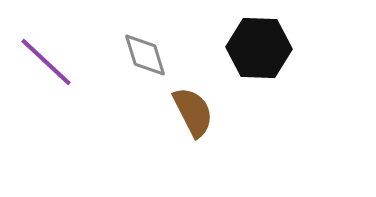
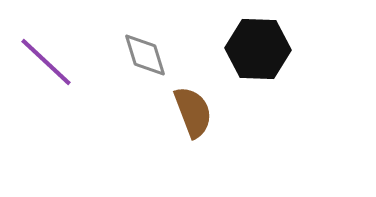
black hexagon: moved 1 px left, 1 px down
brown semicircle: rotated 6 degrees clockwise
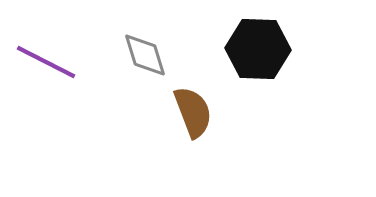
purple line: rotated 16 degrees counterclockwise
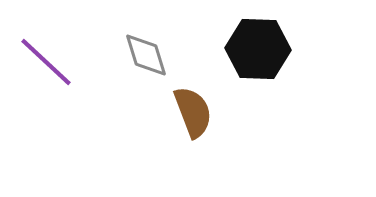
gray diamond: moved 1 px right
purple line: rotated 16 degrees clockwise
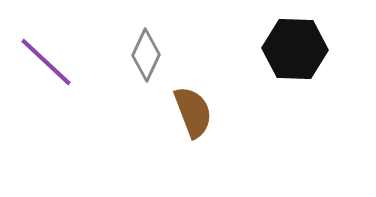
black hexagon: moved 37 px right
gray diamond: rotated 42 degrees clockwise
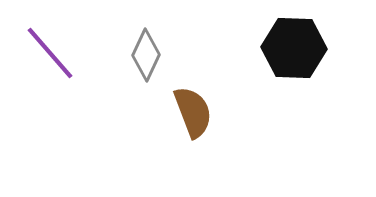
black hexagon: moved 1 px left, 1 px up
purple line: moved 4 px right, 9 px up; rotated 6 degrees clockwise
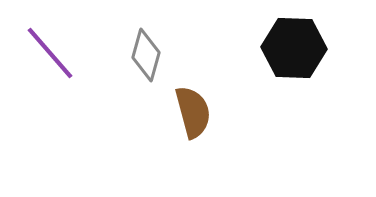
gray diamond: rotated 9 degrees counterclockwise
brown semicircle: rotated 6 degrees clockwise
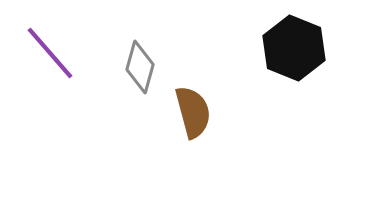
black hexagon: rotated 20 degrees clockwise
gray diamond: moved 6 px left, 12 px down
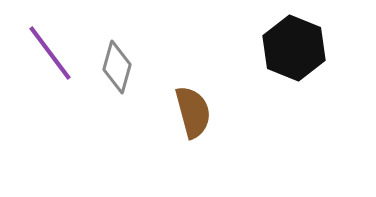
purple line: rotated 4 degrees clockwise
gray diamond: moved 23 px left
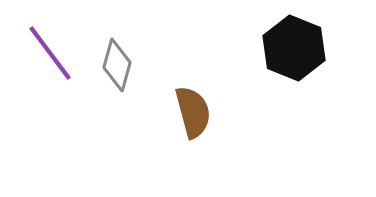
gray diamond: moved 2 px up
